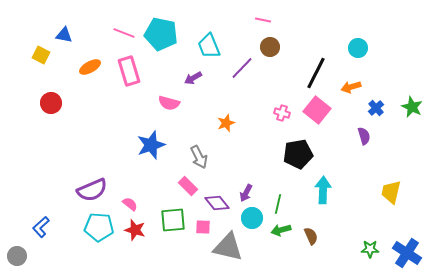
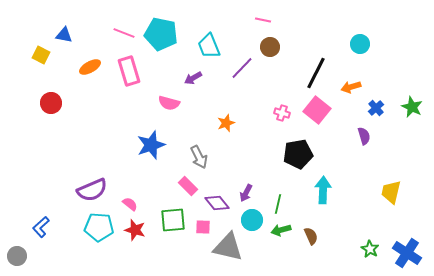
cyan circle at (358, 48): moved 2 px right, 4 px up
cyan circle at (252, 218): moved 2 px down
green star at (370, 249): rotated 30 degrees clockwise
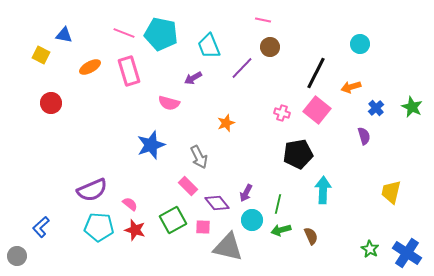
green square at (173, 220): rotated 24 degrees counterclockwise
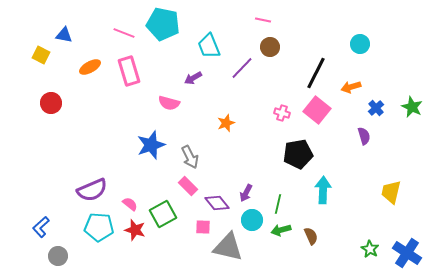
cyan pentagon at (161, 34): moved 2 px right, 10 px up
gray arrow at (199, 157): moved 9 px left
green square at (173, 220): moved 10 px left, 6 px up
gray circle at (17, 256): moved 41 px right
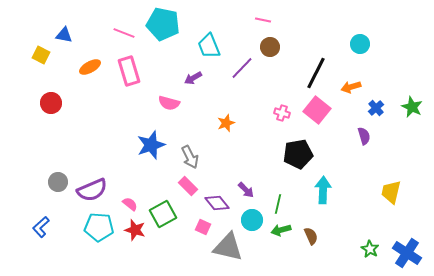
purple arrow at (246, 193): moved 3 px up; rotated 72 degrees counterclockwise
pink square at (203, 227): rotated 21 degrees clockwise
gray circle at (58, 256): moved 74 px up
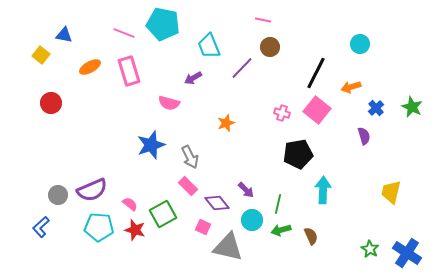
yellow square at (41, 55): rotated 12 degrees clockwise
gray circle at (58, 182): moved 13 px down
